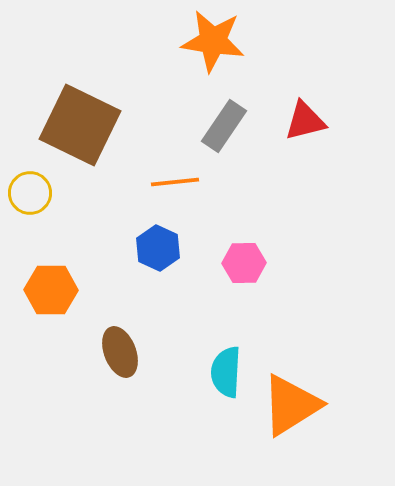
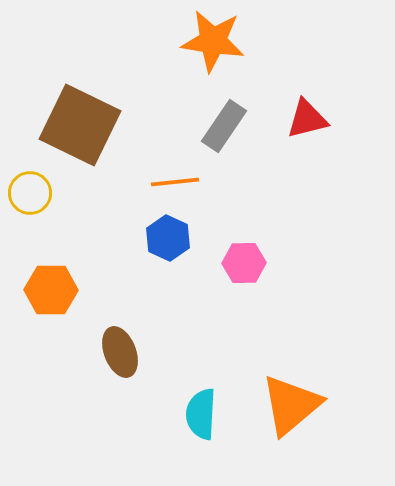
red triangle: moved 2 px right, 2 px up
blue hexagon: moved 10 px right, 10 px up
cyan semicircle: moved 25 px left, 42 px down
orange triangle: rotated 8 degrees counterclockwise
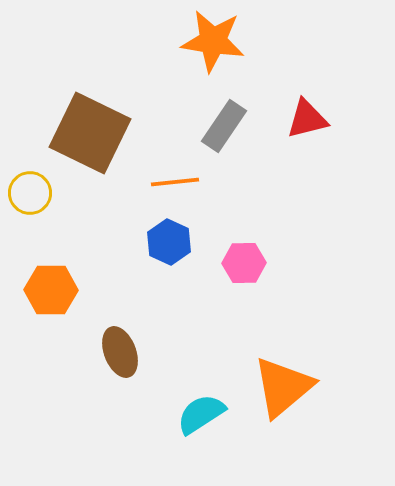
brown square: moved 10 px right, 8 px down
blue hexagon: moved 1 px right, 4 px down
orange triangle: moved 8 px left, 18 px up
cyan semicircle: rotated 54 degrees clockwise
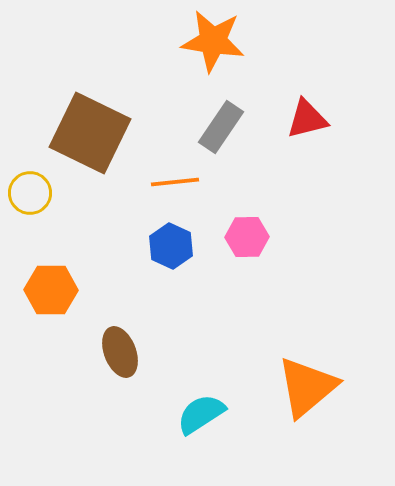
gray rectangle: moved 3 px left, 1 px down
blue hexagon: moved 2 px right, 4 px down
pink hexagon: moved 3 px right, 26 px up
orange triangle: moved 24 px right
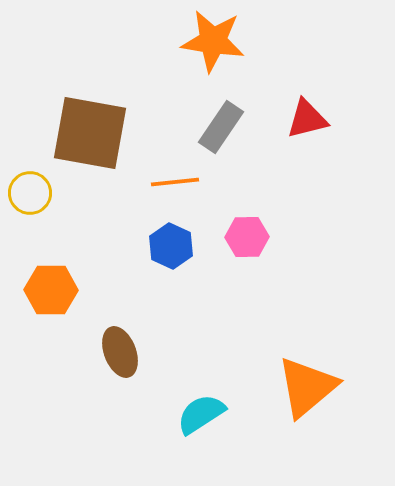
brown square: rotated 16 degrees counterclockwise
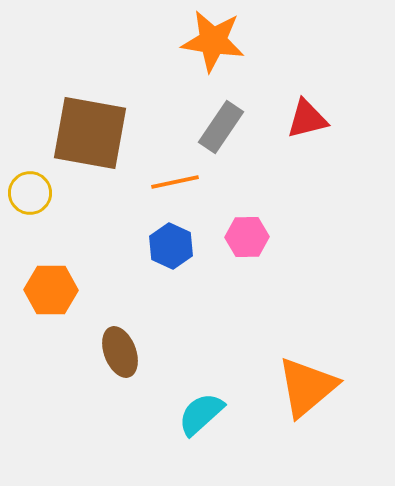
orange line: rotated 6 degrees counterclockwise
cyan semicircle: rotated 9 degrees counterclockwise
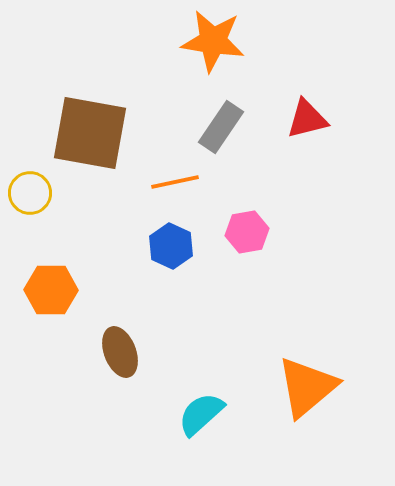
pink hexagon: moved 5 px up; rotated 9 degrees counterclockwise
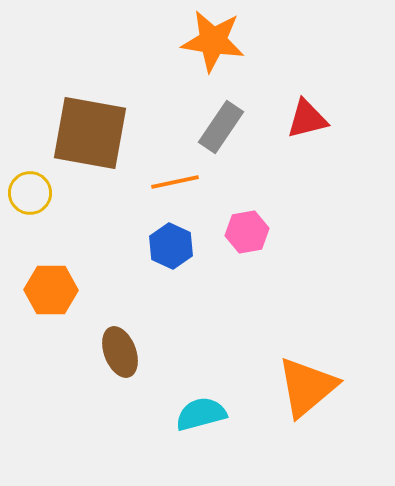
cyan semicircle: rotated 27 degrees clockwise
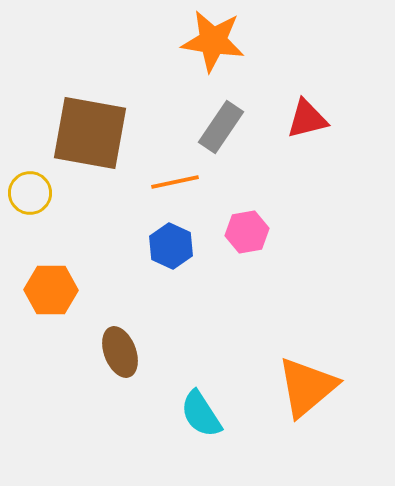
cyan semicircle: rotated 108 degrees counterclockwise
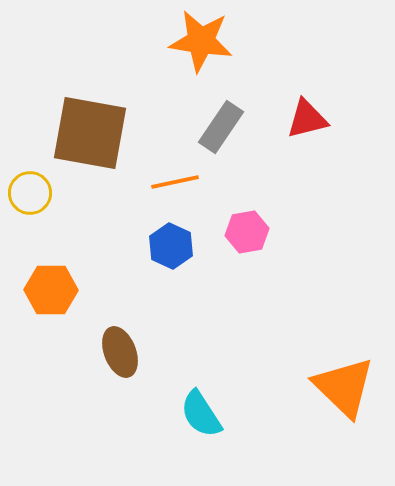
orange star: moved 12 px left
orange triangle: moved 37 px right; rotated 36 degrees counterclockwise
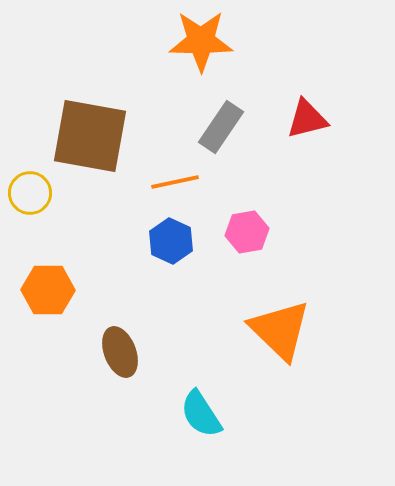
orange star: rotated 8 degrees counterclockwise
brown square: moved 3 px down
blue hexagon: moved 5 px up
orange hexagon: moved 3 px left
orange triangle: moved 64 px left, 57 px up
